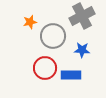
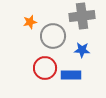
gray cross: rotated 20 degrees clockwise
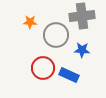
orange star: rotated 16 degrees clockwise
gray circle: moved 3 px right, 1 px up
red circle: moved 2 px left
blue rectangle: moved 2 px left; rotated 24 degrees clockwise
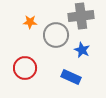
gray cross: moved 1 px left
blue star: rotated 21 degrees clockwise
red circle: moved 18 px left
blue rectangle: moved 2 px right, 2 px down
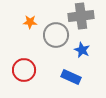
red circle: moved 1 px left, 2 px down
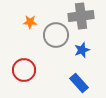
blue star: rotated 28 degrees clockwise
blue rectangle: moved 8 px right, 6 px down; rotated 24 degrees clockwise
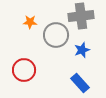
blue rectangle: moved 1 px right
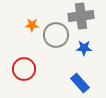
orange star: moved 2 px right, 3 px down
blue star: moved 2 px right, 2 px up; rotated 21 degrees clockwise
red circle: moved 1 px up
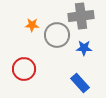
gray circle: moved 1 px right
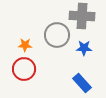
gray cross: moved 1 px right; rotated 10 degrees clockwise
orange star: moved 7 px left, 20 px down
blue rectangle: moved 2 px right
